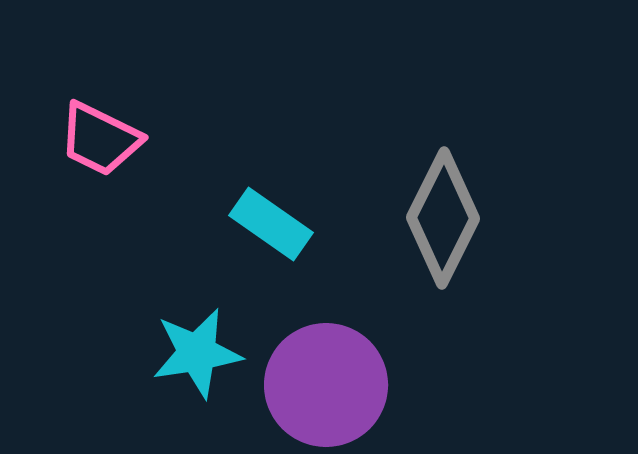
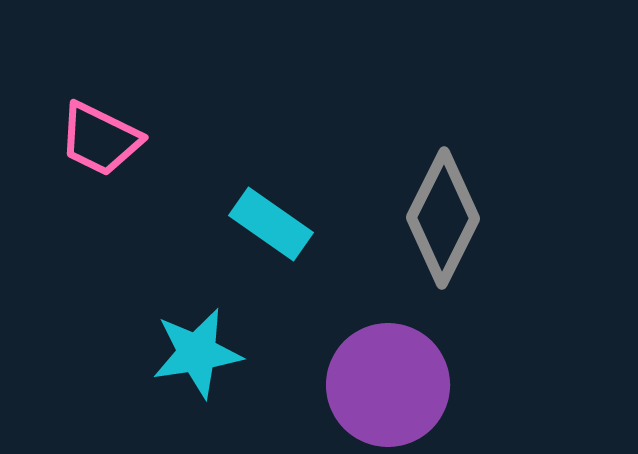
purple circle: moved 62 px right
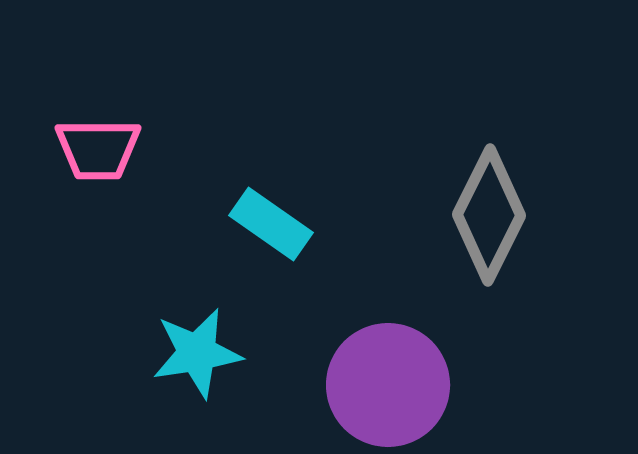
pink trapezoid: moved 2 px left, 10 px down; rotated 26 degrees counterclockwise
gray diamond: moved 46 px right, 3 px up
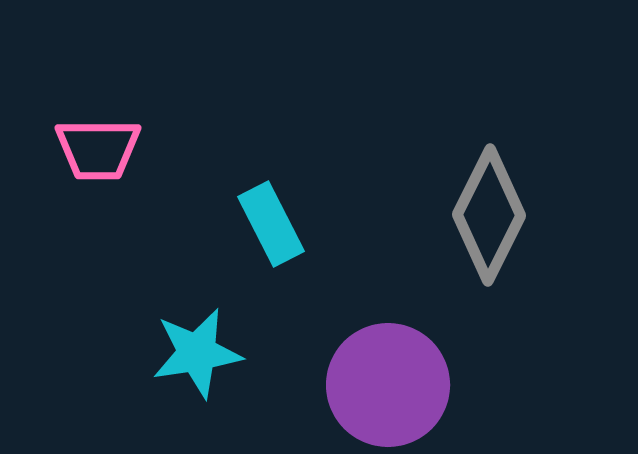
cyan rectangle: rotated 28 degrees clockwise
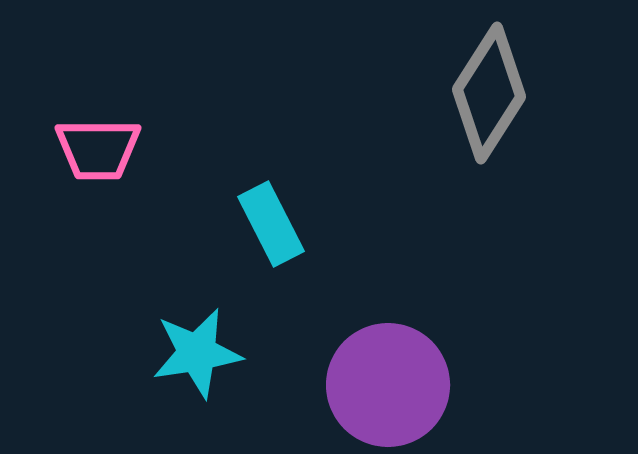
gray diamond: moved 122 px up; rotated 6 degrees clockwise
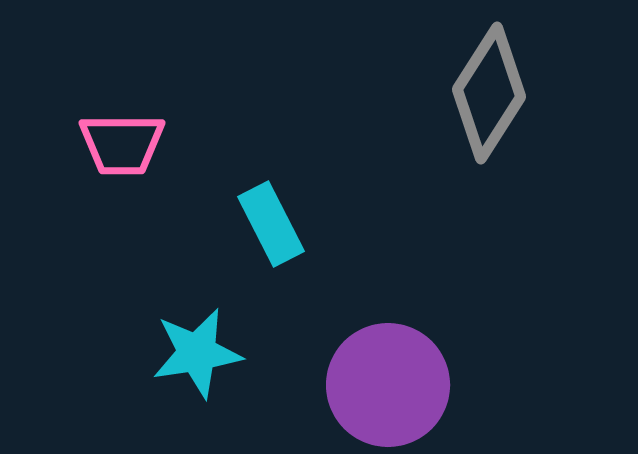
pink trapezoid: moved 24 px right, 5 px up
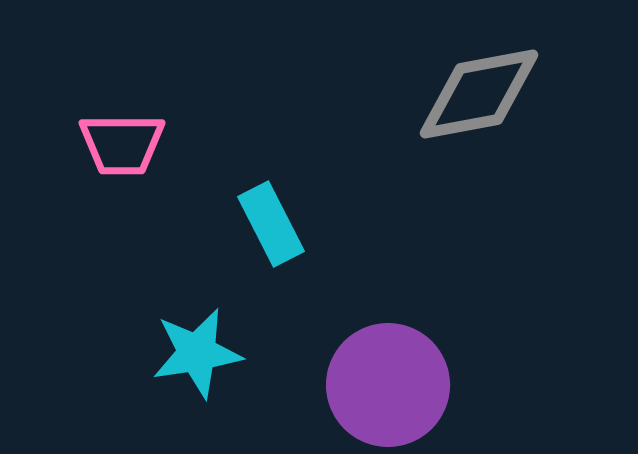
gray diamond: moved 10 px left, 1 px down; rotated 47 degrees clockwise
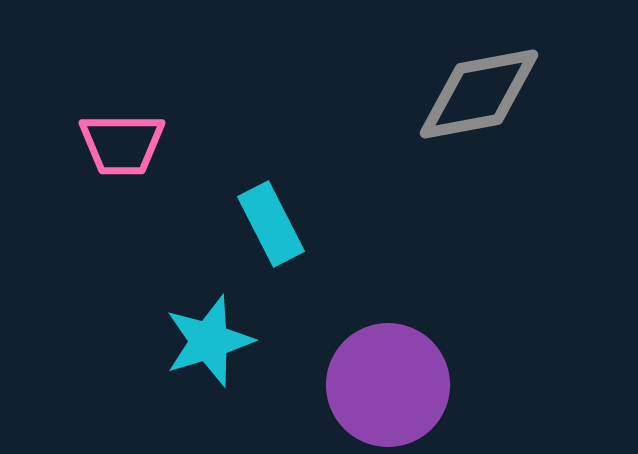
cyan star: moved 12 px right, 12 px up; rotated 8 degrees counterclockwise
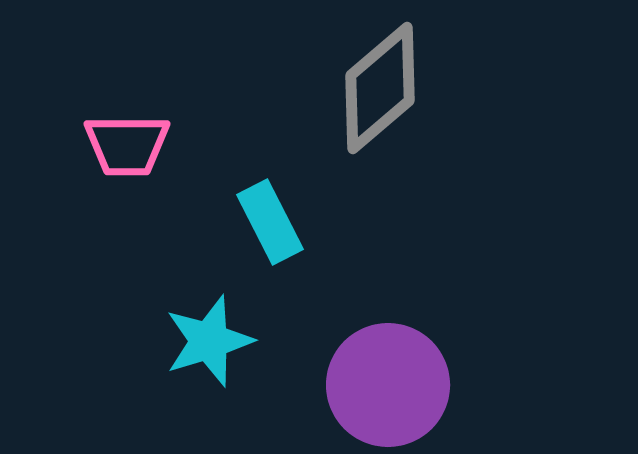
gray diamond: moved 99 px left, 6 px up; rotated 30 degrees counterclockwise
pink trapezoid: moved 5 px right, 1 px down
cyan rectangle: moved 1 px left, 2 px up
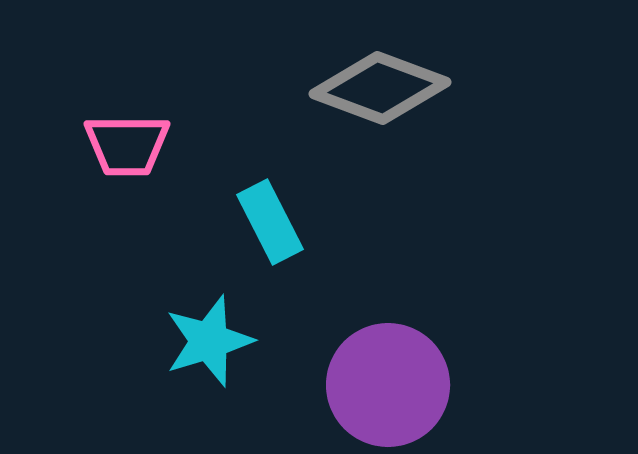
gray diamond: rotated 61 degrees clockwise
